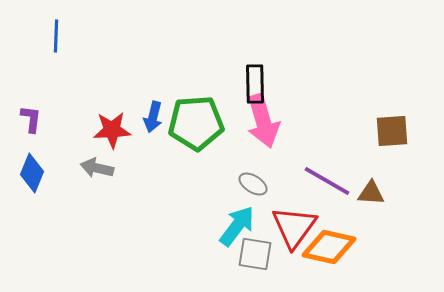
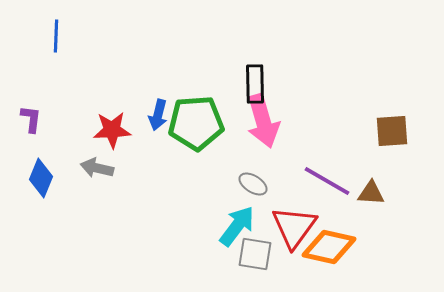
blue arrow: moved 5 px right, 2 px up
blue diamond: moved 9 px right, 5 px down
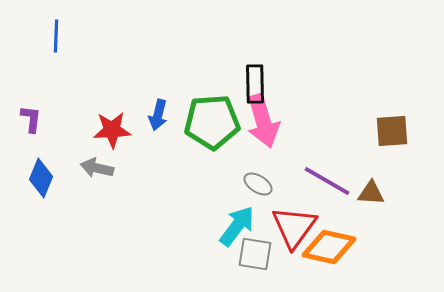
green pentagon: moved 16 px right, 1 px up
gray ellipse: moved 5 px right
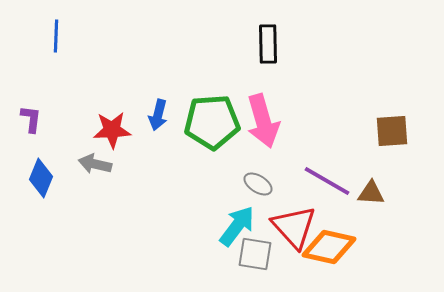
black rectangle: moved 13 px right, 40 px up
gray arrow: moved 2 px left, 4 px up
red triangle: rotated 18 degrees counterclockwise
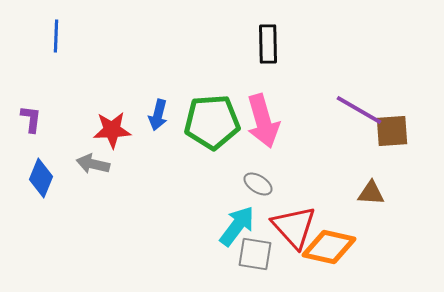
gray arrow: moved 2 px left
purple line: moved 32 px right, 71 px up
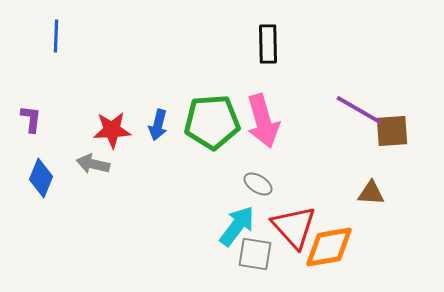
blue arrow: moved 10 px down
orange diamond: rotated 22 degrees counterclockwise
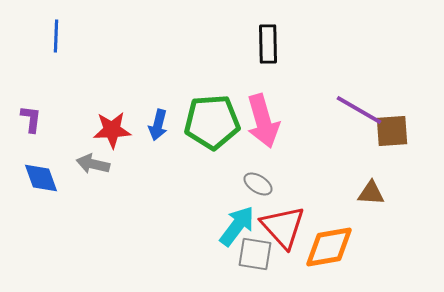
blue diamond: rotated 42 degrees counterclockwise
red triangle: moved 11 px left
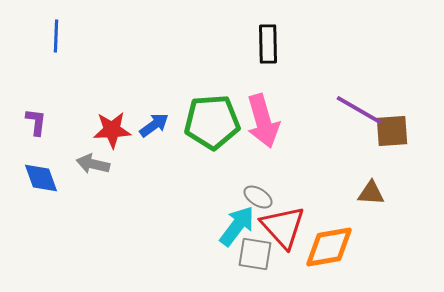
purple L-shape: moved 5 px right, 3 px down
blue arrow: moved 4 px left; rotated 140 degrees counterclockwise
gray ellipse: moved 13 px down
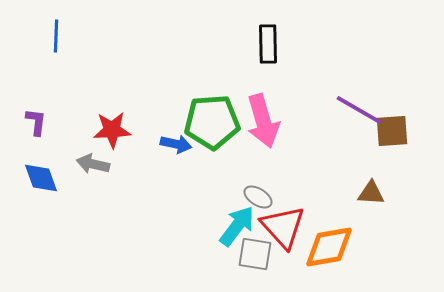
blue arrow: moved 22 px right, 19 px down; rotated 48 degrees clockwise
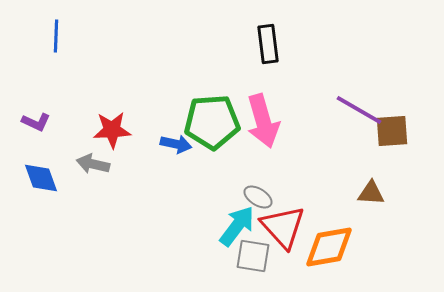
black rectangle: rotated 6 degrees counterclockwise
purple L-shape: rotated 108 degrees clockwise
gray square: moved 2 px left, 2 px down
